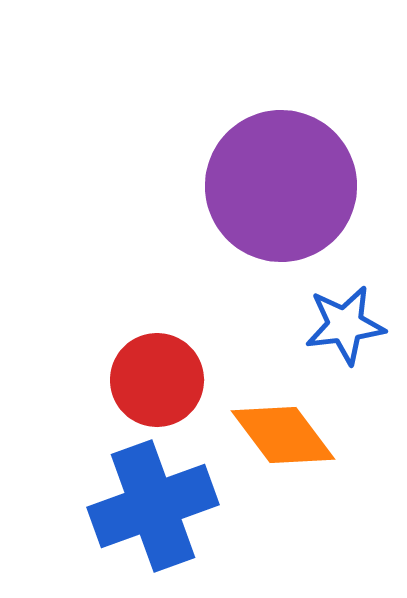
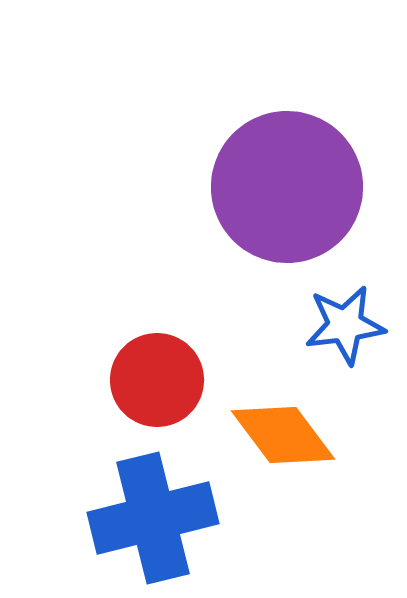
purple circle: moved 6 px right, 1 px down
blue cross: moved 12 px down; rotated 6 degrees clockwise
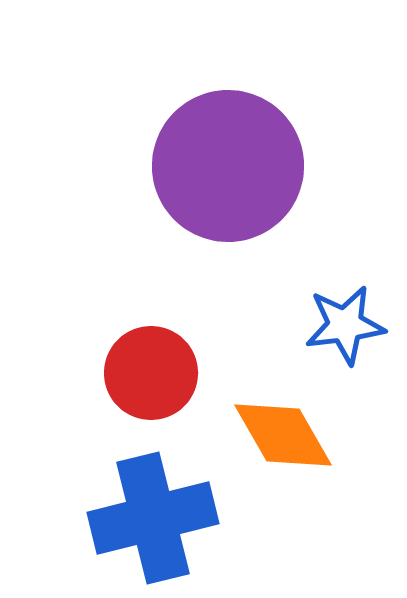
purple circle: moved 59 px left, 21 px up
red circle: moved 6 px left, 7 px up
orange diamond: rotated 7 degrees clockwise
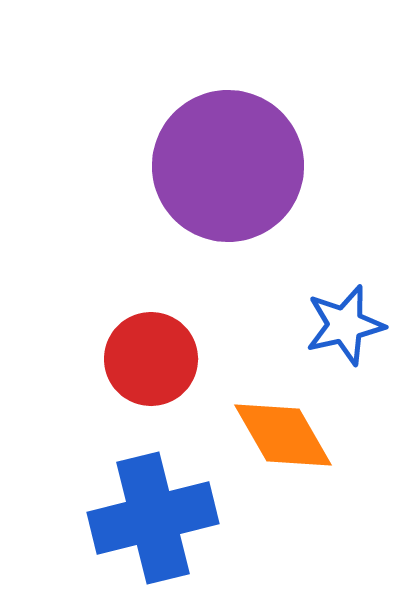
blue star: rotated 6 degrees counterclockwise
red circle: moved 14 px up
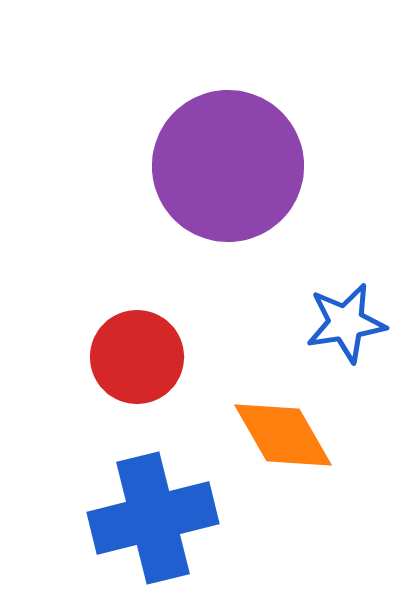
blue star: moved 1 px right, 2 px up; rotated 4 degrees clockwise
red circle: moved 14 px left, 2 px up
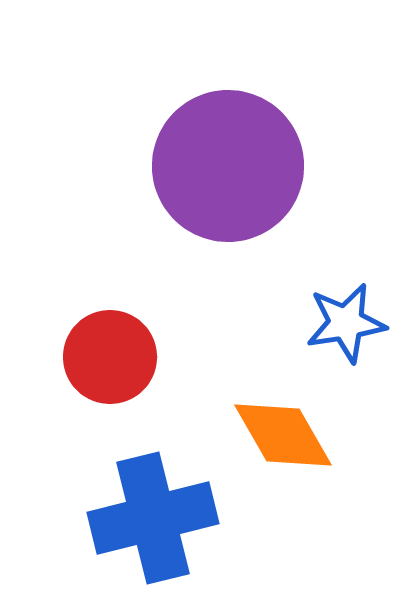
red circle: moved 27 px left
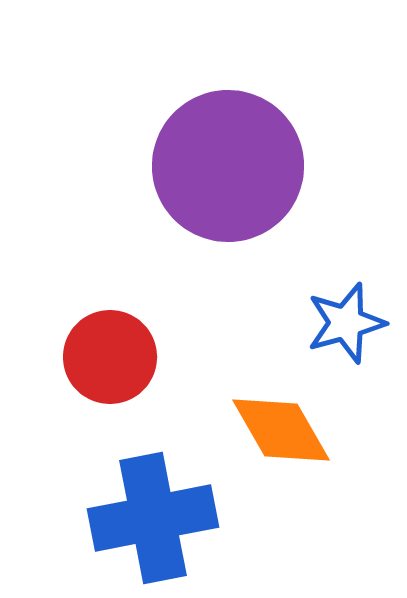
blue star: rotated 6 degrees counterclockwise
orange diamond: moved 2 px left, 5 px up
blue cross: rotated 3 degrees clockwise
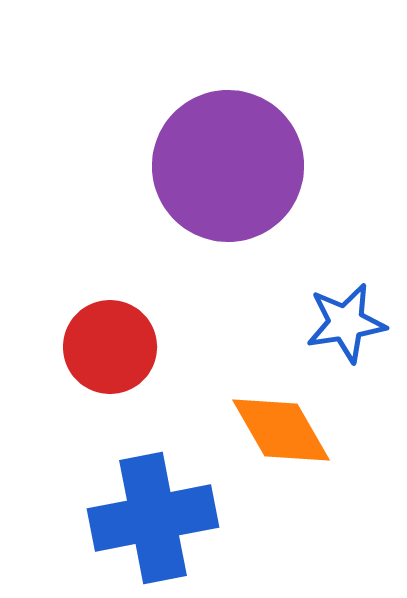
blue star: rotated 6 degrees clockwise
red circle: moved 10 px up
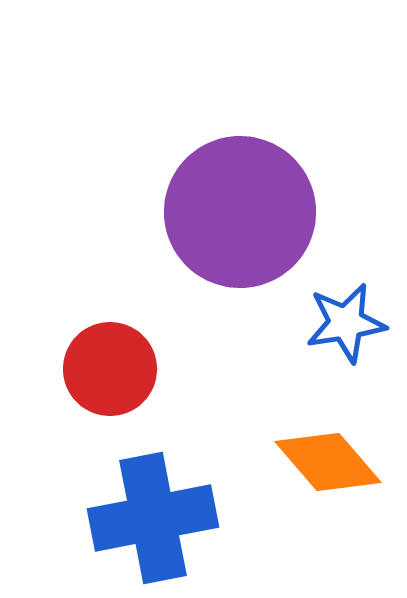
purple circle: moved 12 px right, 46 px down
red circle: moved 22 px down
orange diamond: moved 47 px right, 32 px down; rotated 11 degrees counterclockwise
